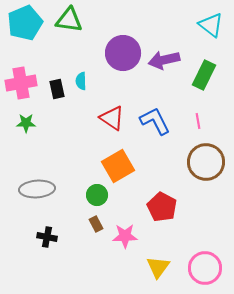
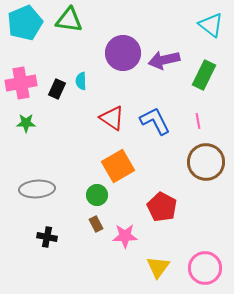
black rectangle: rotated 36 degrees clockwise
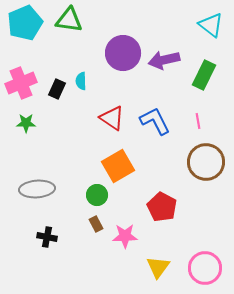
pink cross: rotated 12 degrees counterclockwise
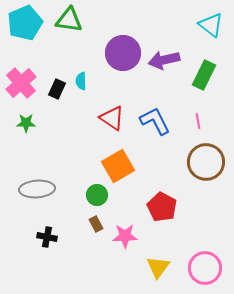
pink cross: rotated 20 degrees counterclockwise
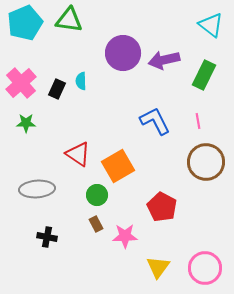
red triangle: moved 34 px left, 36 px down
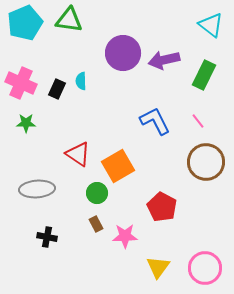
pink cross: rotated 24 degrees counterclockwise
pink line: rotated 28 degrees counterclockwise
green circle: moved 2 px up
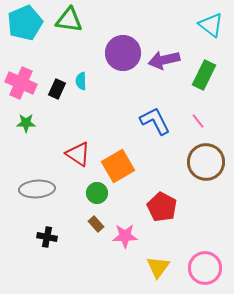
brown rectangle: rotated 14 degrees counterclockwise
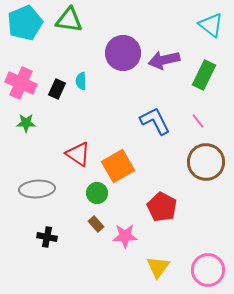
pink circle: moved 3 px right, 2 px down
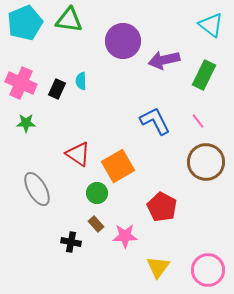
purple circle: moved 12 px up
gray ellipse: rotated 64 degrees clockwise
black cross: moved 24 px right, 5 px down
